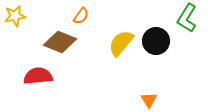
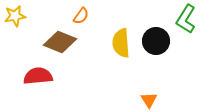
green L-shape: moved 1 px left, 1 px down
yellow semicircle: rotated 44 degrees counterclockwise
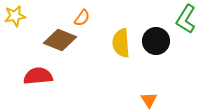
orange semicircle: moved 1 px right, 2 px down
brown diamond: moved 2 px up
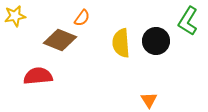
green L-shape: moved 2 px right, 2 px down
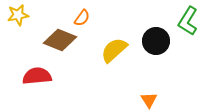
yellow star: moved 3 px right, 1 px up
yellow semicircle: moved 7 px left, 7 px down; rotated 52 degrees clockwise
red semicircle: moved 1 px left
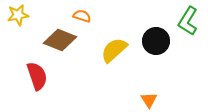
orange semicircle: moved 2 px up; rotated 108 degrees counterclockwise
red semicircle: rotated 76 degrees clockwise
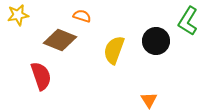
yellow semicircle: rotated 28 degrees counterclockwise
red semicircle: moved 4 px right
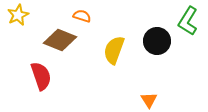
yellow star: rotated 15 degrees counterclockwise
black circle: moved 1 px right
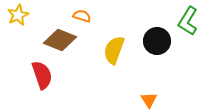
red semicircle: moved 1 px right, 1 px up
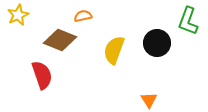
orange semicircle: moved 1 px right; rotated 30 degrees counterclockwise
green L-shape: rotated 12 degrees counterclockwise
black circle: moved 2 px down
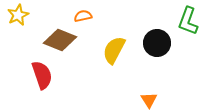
yellow semicircle: rotated 8 degrees clockwise
